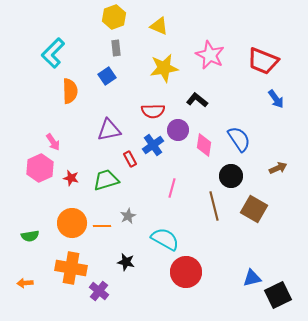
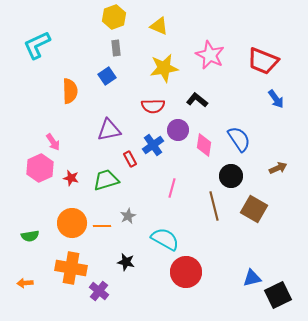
cyan L-shape: moved 16 px left, 8 px up; rotated 20 degrees clockwise
red semicircle: moved 5 px up
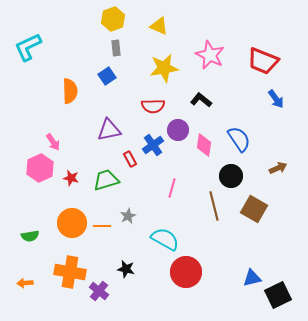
yellow hexagon: moved 1 px left, 2 px down
cyan L-shape: moved 9 px left, 2 px down
black L-shape: moved 4 px right
black star: moved 7 px down
orange cross: moved 1 px left, 4 px down
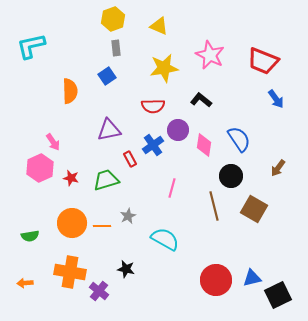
cyan L-shape: moved 3 px right, 1 px up; rotated 12 degrees clockwise
brown arrow: rotated 150 degrees clockwise
red circle: moved 30 px right, 8 px down
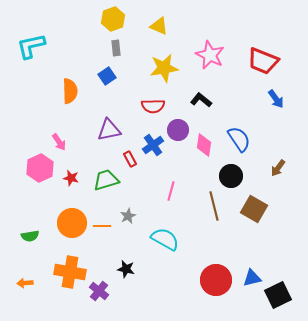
pink arrow: moved 6 px right
pink line: moved 1 px left, 3 px down
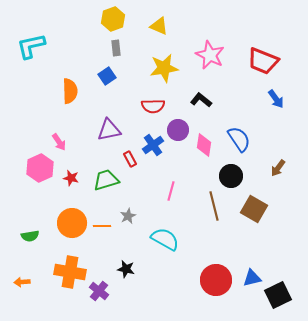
orange arrow: moved 3 px left, 1 px up
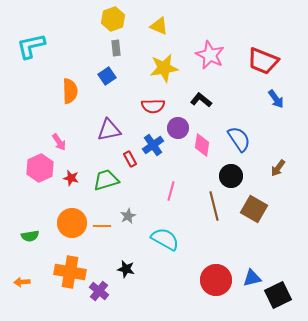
purple circle: moved 2 px up
pink diamond: moved 2 px left
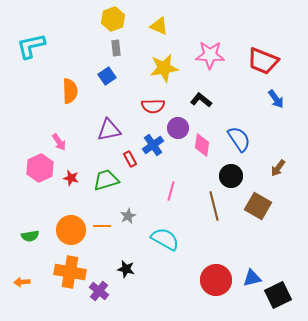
pink star: rotated 24 degrees counterclockwise
brown square: moved 4 px right, 3 px up
orange circle: moved 1 px left, 7 px down
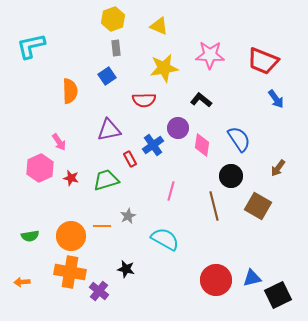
red semicircle: moved 9 px left, 6 px up
orange circle: moved 6 px down
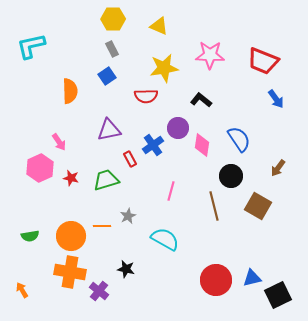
yellow hexagon: rotated 20 degrees clockwise
gray rectangle: moved 4 px left, 1 px down; rotated 21 degrees counterclockwise
red semicircle: moved 2 px right, 4 px up
orange arrow: moved 8 px down; rotated 63 degrees clockwise
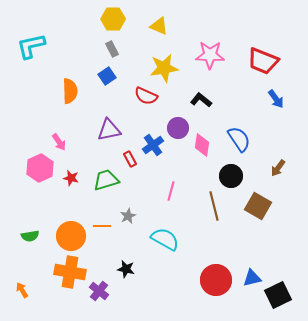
red semicircle: rotated 25 degrees clockwise
